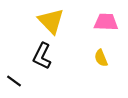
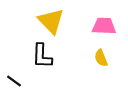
pink trapezoid: moved 2 px left, 4 px down
black L-shape: rotated 24 degrees counterclockwise
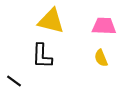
yellow triangle: rotated 32 degrees counterclockwise
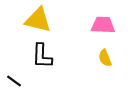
yellow triangle: moved 13 px left, 1 px up
pink trapezoid: moved 1 px left, 1 px up
yellow semicircle: moved 4 px right
